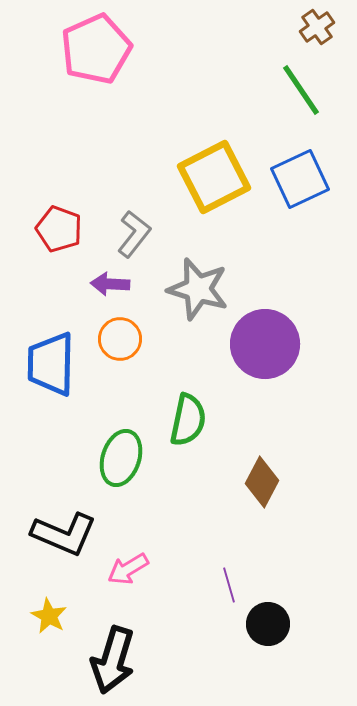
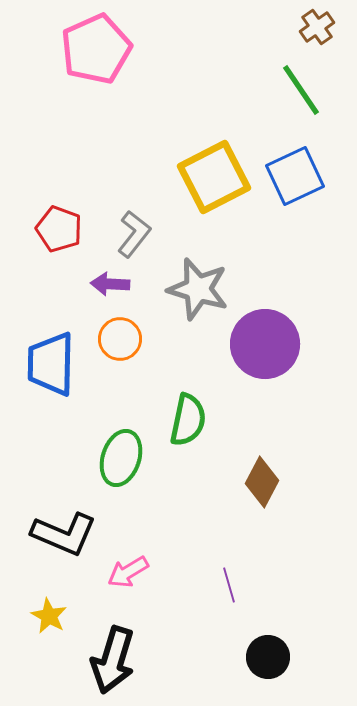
blue square: moved 5 px left, 3 px up
pink arrow: moved 3 px down
black circle: moved 33 px down
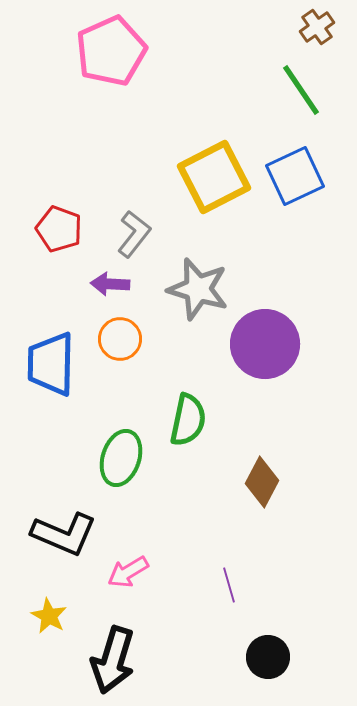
pink pentagon: moved 15 px right, 2 px down
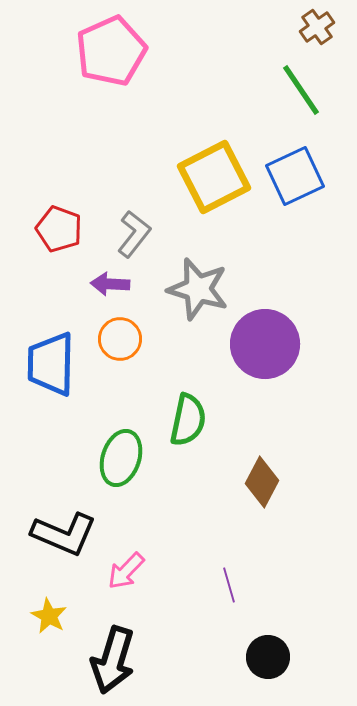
pink arrow: moved 2 px left, 1 px up; rotated 15 degrees counterclockwise
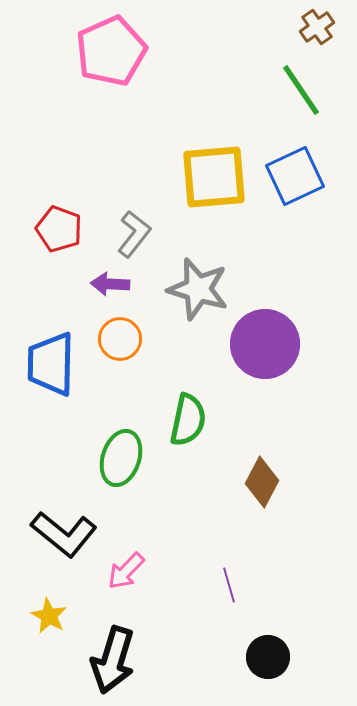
yellow square: rotated 22 degrees clockwise
black L-shape: rotated 16 degrees clockwise
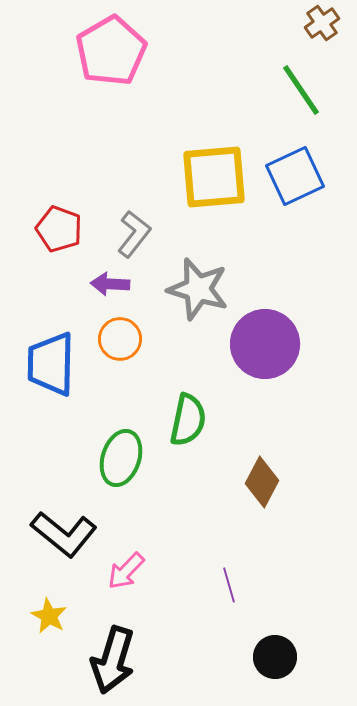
brown cross: moved 5 px right, 4 px up
pink pentagon: rotated 6 degrees counterclockwise
black circle: moved 7 px right
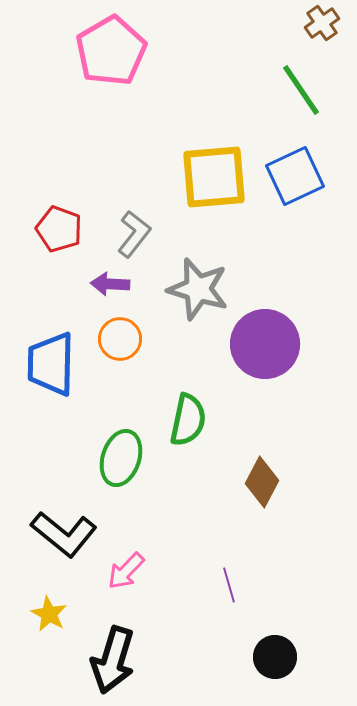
yellow star: moved 2 px up
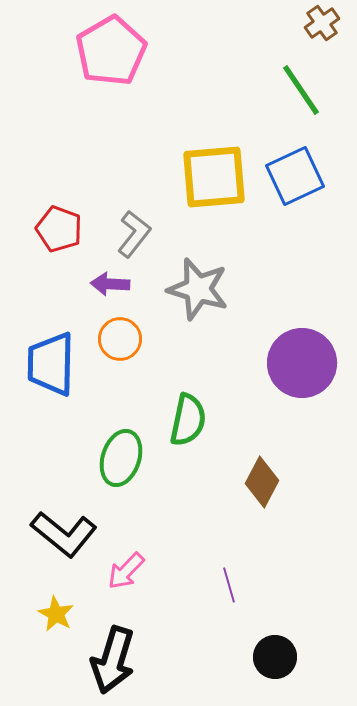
purple circle: moved 37 px right, 19 px down
yellow star: moved 7 px right
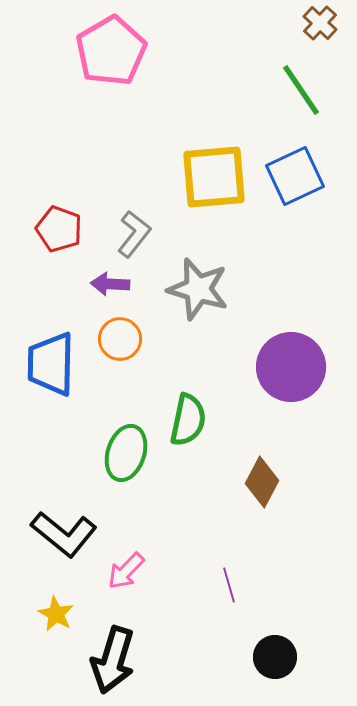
brown cross: moved 2 px left; rotated 12 degrees counterclockwise
purple circle: moved 11 px left, 4 px down
green ellipse: moved 5 px right, 5 px up
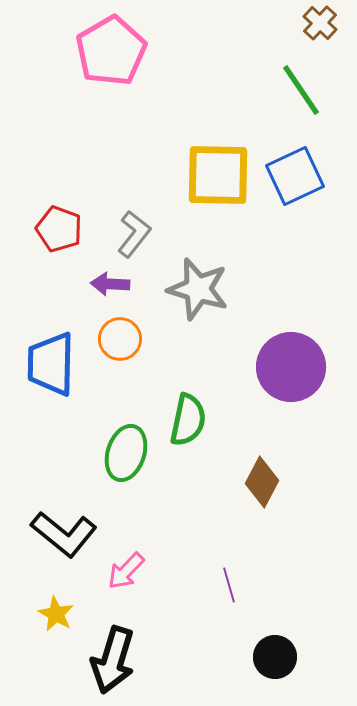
yellow square: moved 4 px right, 2 px up; rotated 6 degrees clockwise
